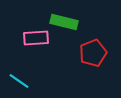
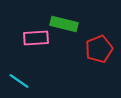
green rectangle: moved 2 px down
red pentagon: moved 6 px right, 4 px up
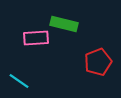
red pentagon: moved 1 px left, 13 px down
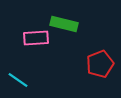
red pentagon: moved 2 px right, 2 px down
cyan line: moved 1 px left, 1 px up
